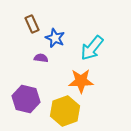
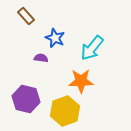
brown rectangle: moved 6 px left, 8 px up; rotated 18 degrees counterclockwise
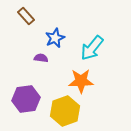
blue star: rotated 24 degrees clockwise
purple hexagon: rotated 20 degrees counterclockwise
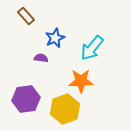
yellow hexagon: moved 2 px up
